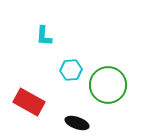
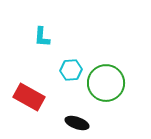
cyan L-shape: moved 2 px left, 1 px down
green circle: moved 2 px left, 2 px up
red rectangle: moved 5 px up
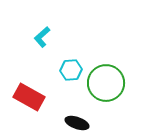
cyan L-shape: rotated 45 degrees clockwise
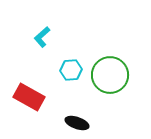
green circle: moved 4 px right, 8 px up
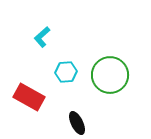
cyan hexagon: moved 5 px left, 2 px down
black ellipse: rotated 45 degrees clockwise
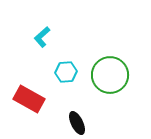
red rectangle: moved 2 px down
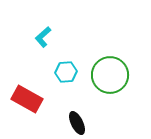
cyan L-shape: moved 1 px right
red rectangle: moved 2 px left
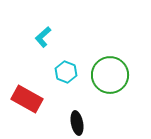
cyan hexagon: rotated 25 degrees clockwise
black ellipse: rotated 15 degrees clockwise
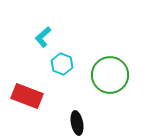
cyan hexagon: moved 4 px left, 8 px up
red rectangle: moved 3 px up; rotated 8 degrees counterclockwise
